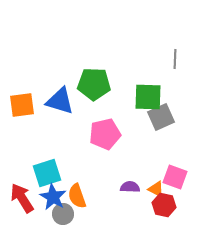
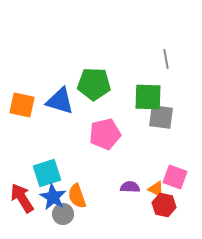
gray line: moved 9 px left; rotated 12 degrees counterclockwise
orange square: rotated 20 degrees clockwise
gray square: rotated 32 degrees clockwise
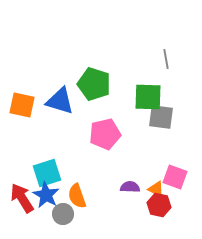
green pentagon: rotated 16 degrees clockwise
blue star: moved 7 px left, 2 px up
red hexagon: moved 5 px left
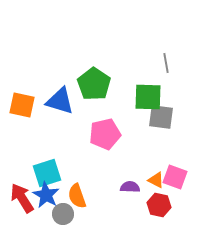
gray line: moved 4 px down
green pentagon: rotated 16 degrees clockwise
orange triangle: moved 9 px up
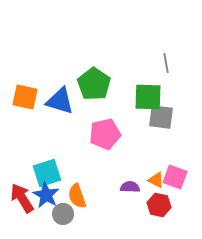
orange square: moved 3 px right, 8 px up
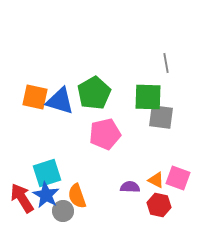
green pentagon: moved 9 px down; rotated 8 degrees clockwise
orange square: moved 10 px right
pink square: moved 3 px right, 1 px down
gray circle: moved 3 px up
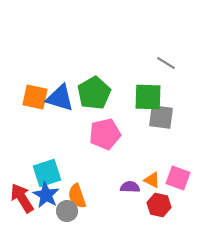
gray line: rotated 48 degrees counterclockwise
blue triangle: moved 3 px up
orange triangle: moved 4 px left
gray circle: moved 4 px right
